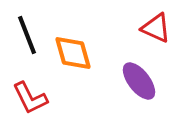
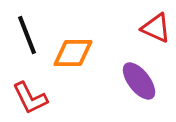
orange diamond: rotated 75 degrees counterclockwise
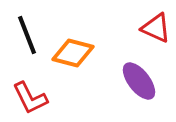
orange diamond: rotated 15 degrees clockwise
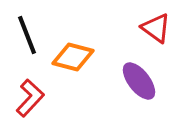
red triangle: rotated 12 degrees clockwise
orange diamond: moved 4 px down
red L-shape: rotated 111 degrees counterclockwise
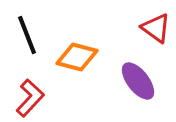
orange diamond: moved 4 px right
purple ellipse: moved 1 px left
